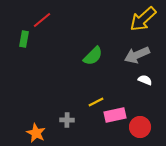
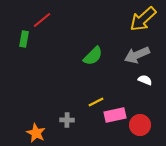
red circle: moved 2 px up
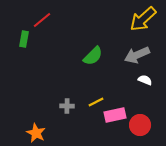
gray cross: moved 14 px up
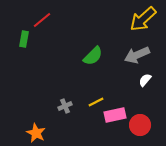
white semicircle: rotated 72 degrees counterclockwise
gray cross: moved 2 px left; rotated 24 degrees counterclockwise
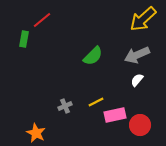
white semicircle: moved 8 px left
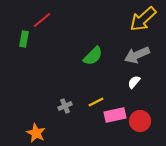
white semicircle: moved 3 px left, 2 px down
red circle: moved 4 px up
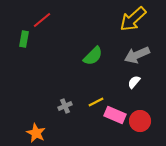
yellow arrow: moved 10 px left
pink rectangle: rotated 35 degrees clockwise
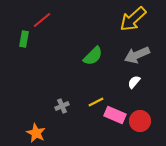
gray cross: moved 3 px left
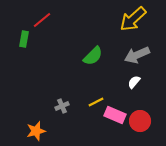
orange star: moved 2 px up; rotated 30 degrees clockwise
